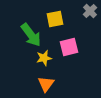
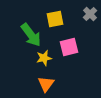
gray cross: moved 3 px down
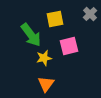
pink square: moved 1 px up
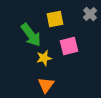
orange triangle: moved 1 px down
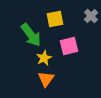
gray cross: moved 1 px right, 2 px down
yellow star: rotated 14 degrees counterclockwise
orange triangle: moved 6 px up
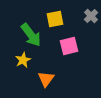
yellow star: moved 21 px left, 2 px down
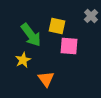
yellow square: moved 2 px right, 7 px down; rotated 24 degrees clockwise
pink square: rotated 18 degrees clockwise
orange triangle: rotated 12 degrees counterclockwise
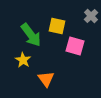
pink square: moved 6 px right; rotated 12 degrees clockwise
yellow star: rotated 14 degrees counterclockwise
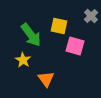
yellow square: moved 2 px right
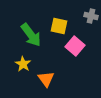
gray cross: rotated 32 degrees counterclockwise
pink square: rotated 24 degrees clockwise
yellow star: moved 4 px down
